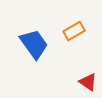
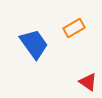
orange rectangle: moved 3 px up
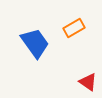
blue trapezoid: moved 1 px right, 1 px up
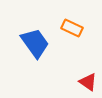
orange rectangle: moved 2 px left; rotated 55 degrees clockwise
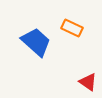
blue trapezoid: moved 1 px right, 1 px up; rotated 12 degrees counterclockwise
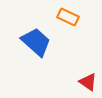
orange rectangle: moved 4 px left, 11 px up
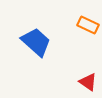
orange rectangle: moved 20 px right, 8 px down
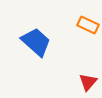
red triangle: rotated 36 degrees clockwise
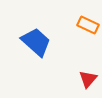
red triangle: moved 3 px up
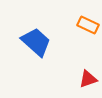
red triangle: rotated 30 degrees clockwise
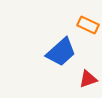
blue trapezoid: moved 25 px right, 10 px down; rotated 96 degrees clockwise
